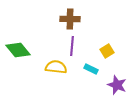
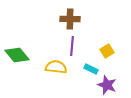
green diamond: moved 1 px left, 5 px down
purple star: moved 10 px left
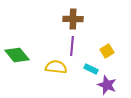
brown cross: moved 3 px right
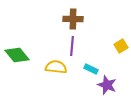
yellow square: moved 14 px right, 5 px up
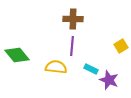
purple star: moved 2 px right, 5 px up
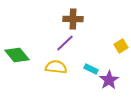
purple line: moved 7 px left, 3 px up; rotated 42 degrees clockwise
purple star: rotated 18 degrees clockwise
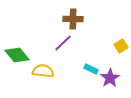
purple line: moved 2 px left
yellow semicircle: moved 13 px left, 4 px down
purple star: moved 1 px right, 2 px up
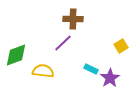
green diamond: moved 1 px left; rotated 70 degrees counterclockwise
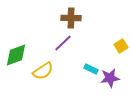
brown cross: moved 2 px left, 1 px up
yellow semicircle: rotated 140 degrees clockwise
purple star: rotated 24 degrees clockwise
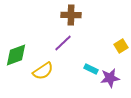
brown cross: moved 3 px up
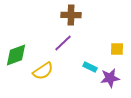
yellow square: moved 4 px left, 3 px down; rotated 32 degrees clockwise
cyan rectangle: moved 1 px left, 2 px up
